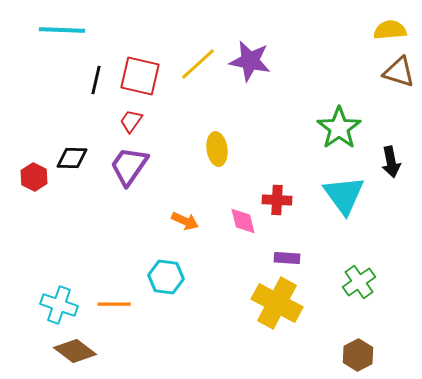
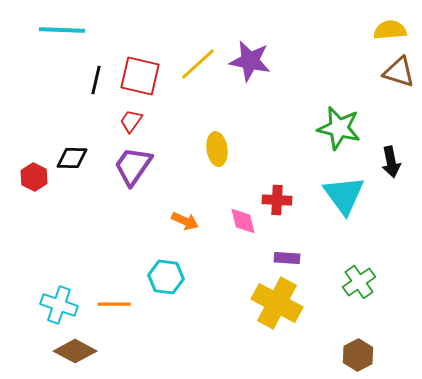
green star: rotated 24 degrees counterclockwise
purple trapezoid: moved 4 px right
brown diamond: rotated 9 degrees counterclockwise
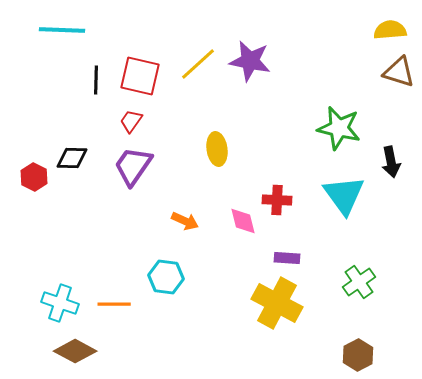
black line: rotated 12 degrees counterclockwise
cyan cross: moved 1 px right, 2 px up
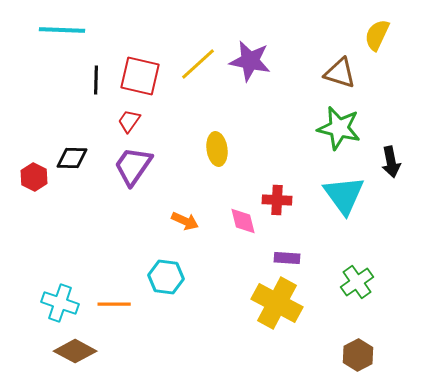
yellow semicircle: moved 13 px left, 5 px down; rotated 60 degrees counterclockwise
brown triangle: moved 59 px left, 1 px down
red trapezoid: moved 2 px left
green cross: moved 2 px left
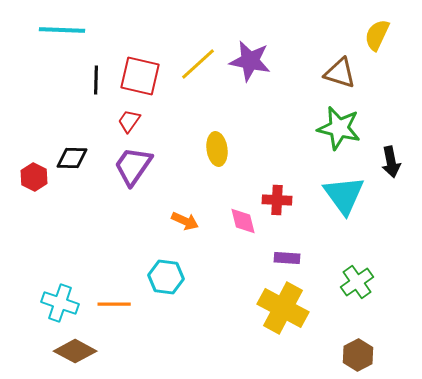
yellow cross: moved 6 px right, 5 px down
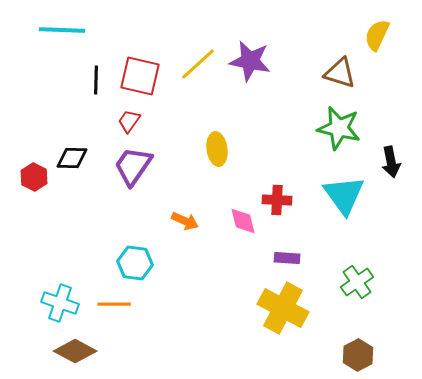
cyan hexagon: moved 31 px left, 14 px up
